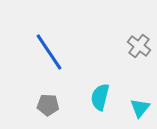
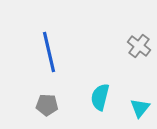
blue line: rotated 21 degrees clockwise
gray pentagon: moved 1 px left
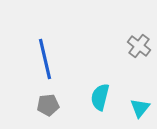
blue line: moved 4 px left, 7 px down
gray pentagon: moved 1 px right; rotated 10 degrees counterclockwise
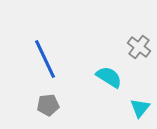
gray cross: moved 1 px down
blue line: rotated 12 degrees counterclockwise
cyan semicircle: moved 9 px right, 20 px up; rotated 108 degrees clockwise
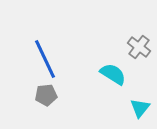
cyan semicircle: moved 4 px right, 3 px up
gray pentagon: moved 2 px left, 10 px up
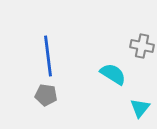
gray cross: moved 3 px right, 1 px up; rotated 25 degrees counterclockwise
blue line: moved 3 px right, 3 px up; rotated 18 degrees clockwise
gray pentagon: rotated 15 degrees clockwise
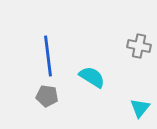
gray cross: moved 3 px left
cyan semicircle: moved 21 px left, 3 px down
gray pentagon: moved 1 px right, 1 px down
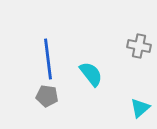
blue line: moved 3 px down
cyan semicircle: moved 1 px left, 3 px up; rotated 20 degrees clockwise
cyan triangle: rotated 10 degrees clockwise
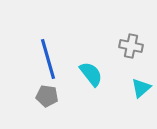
gray cross: moved 8 px left
blue line: rotated 9 degrees counterclockwise
cyan triangle: moved 1 px right, 20 px up
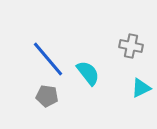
blue line: rotated 24 degrees counterclockwise
cyan semicircle: moved 3 px left, 1 px up
cyan triangle: rotated 15 degrees clockwise
